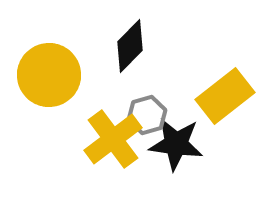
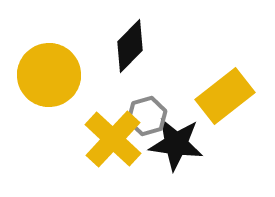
gray hexagon: moved 1 px down
yellow cross: rotated 10 degrees counterclockwise
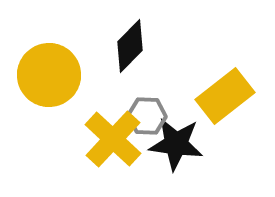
gray hexagon: rotated 18 degrees clockwise
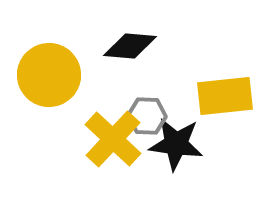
black diamond: rotated 50 degrees clockwise
yellow rectangle: rotated 32 degrees clockwise
